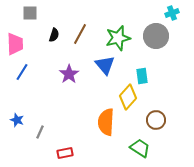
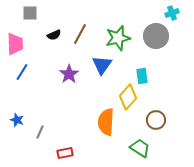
black semicircle: rotated 48 degrees clockwise
blue triangle: moved 3 px left; rotated 15 degrees clockwise
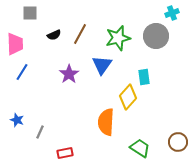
cyan rectangle: moved 2 px right, 1 px down
brown circle: moved 22 px right, 22 px down
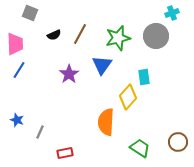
gray square: rotated 21 degrees clockwise
blue line: moved 3 px left, 2 px up
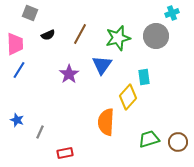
black semicircle: moved 6 px left
green trapezoid: moved 9 px right, 9 px up; rotated 50 degrees counterclockwise
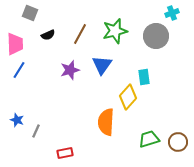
green star: moved 3 px left, 7 px up
purple star: moved 1 px right, 4 px up; rotated 18 degrees clockwise
gray line: moved 4 px left, 1 px up
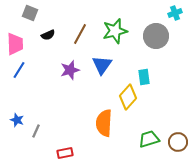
cyan cross: moved 3 px right
orange semicircle: moved 2 px left, 1 px down
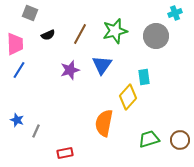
orange semicircle: rotated 8 degrees clockwise
brown circle: moved 2 px right, 2 px up
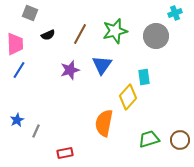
blue star: rotated 24 degrees clockwise
